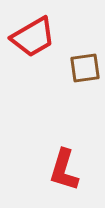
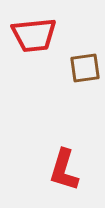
red trapezoid: moved 1 px right, 2 px up; rotated 24 degrees clockwise
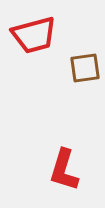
red trapezoid: rotated 9 degrees counterclockwise
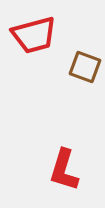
brown square: moved 1 px up; rotated 28 degrees clockwise
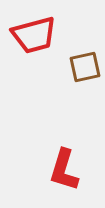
brown square: rotated 32 degrees counterclockwise
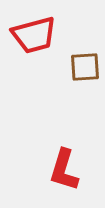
brown square: rotated 8 degrees clockwise
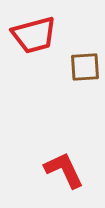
red L-shape: rotated 138 degrees clockwise
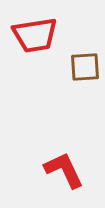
red trapezoid: moved 1 px right; rotated 6 degrees clockwise
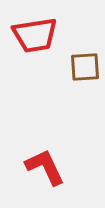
red L-shape: moved 19 px left, 3 px up
